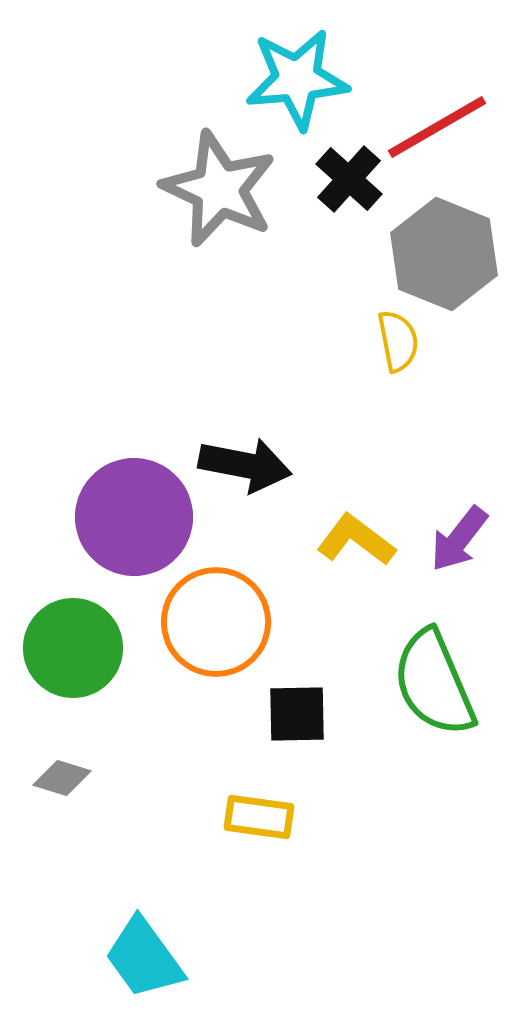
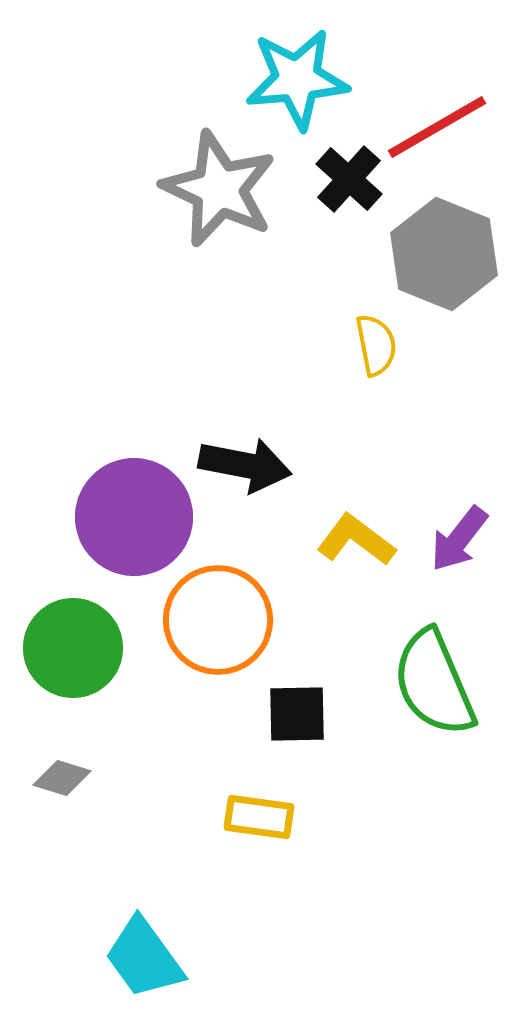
yellow semicircle: moved 22 px left, 4 px down
orange circle: moved 2 px right, 2 px up
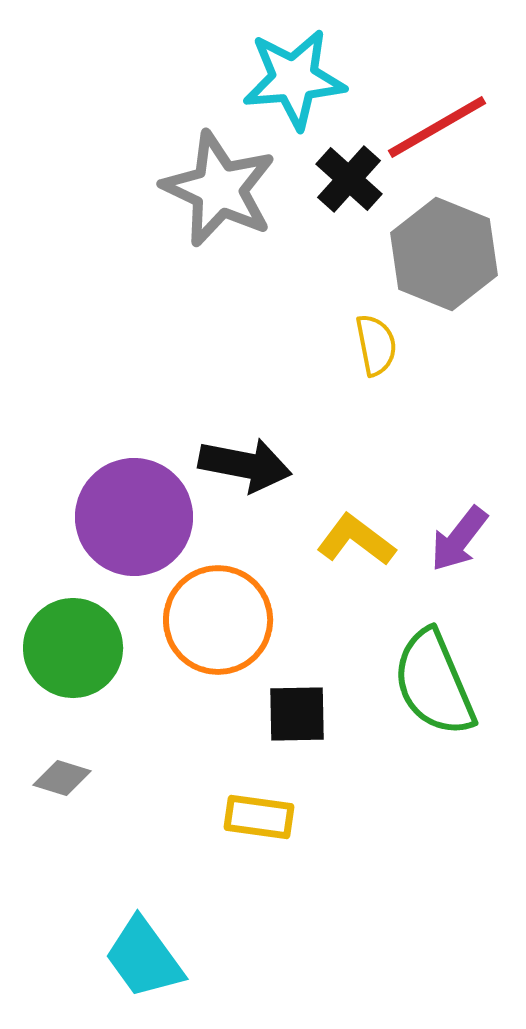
cyan star: moved 3 px left
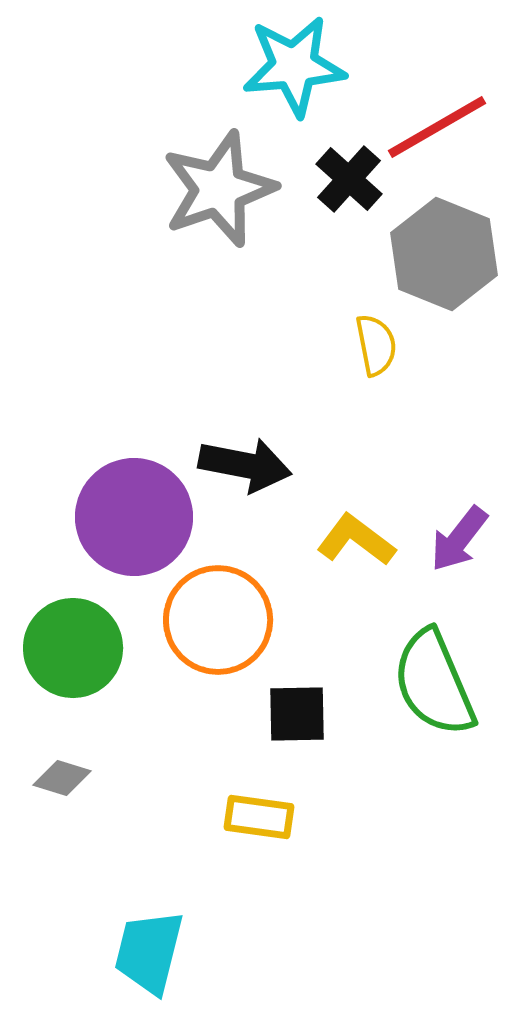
cyan star: moved 13 px up
gray star: rotated 28 degrees clockwise
cyan trapezoid: moved 5 px right, 6 px up; rotated 50 degrees clockwise
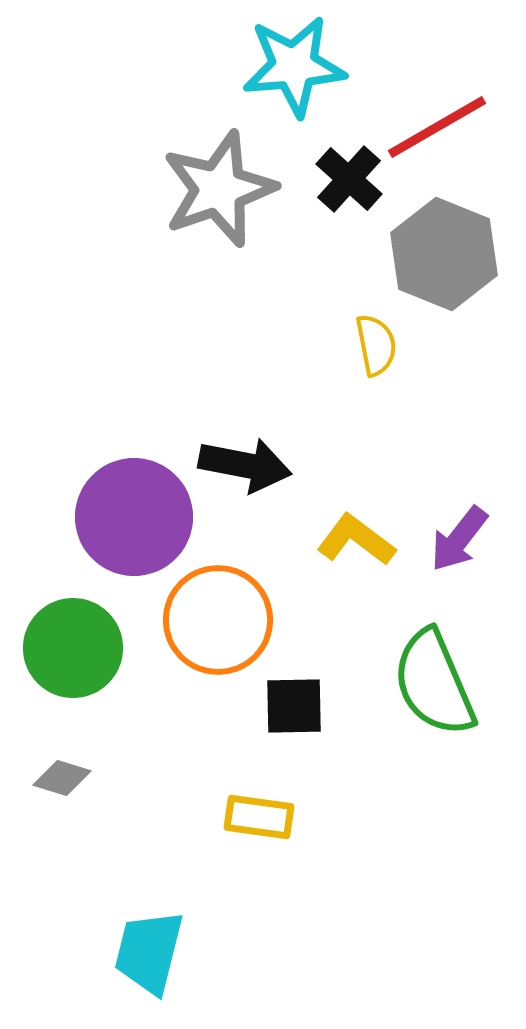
black square: moved 3 px left, 8 px up
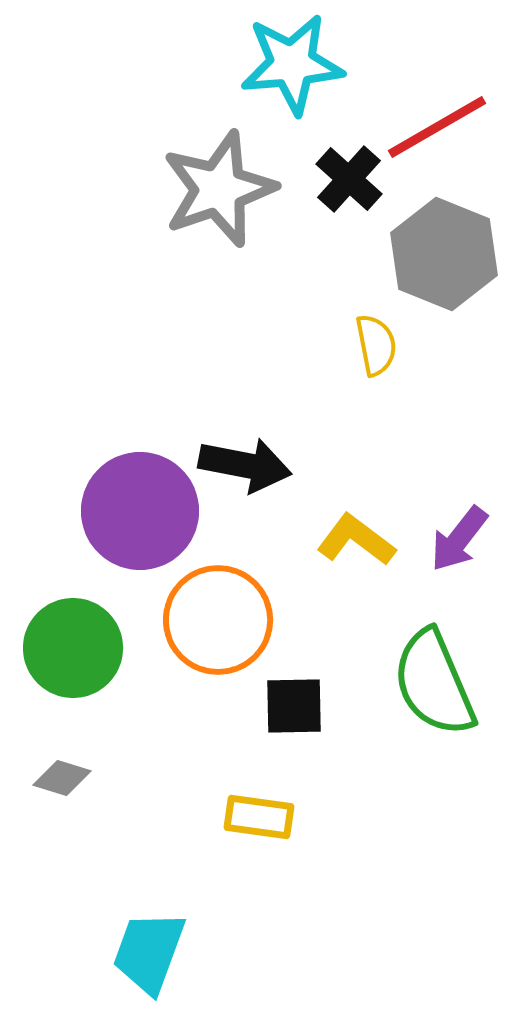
cyan star: moved 2 px left, 2 px up
purple circle: moved 6 px right, 6 px up
cyan trapezoid: rotated 6 degrees clockwise
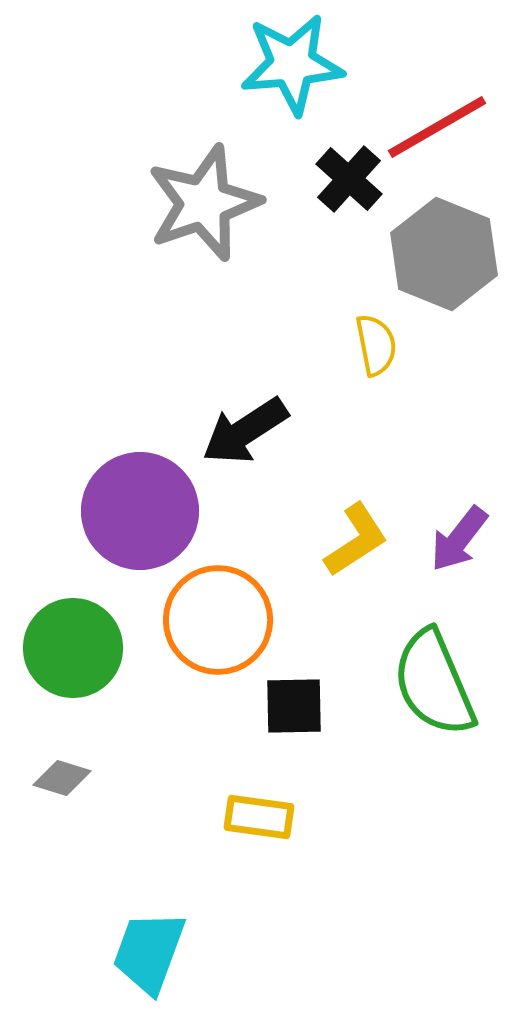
gray star: moved 15 px left, 14 px down
black arrow: moved 34 px up; rotated 136 degrees clockwise
yellow L-shape: rotated 110 degrees clockwise
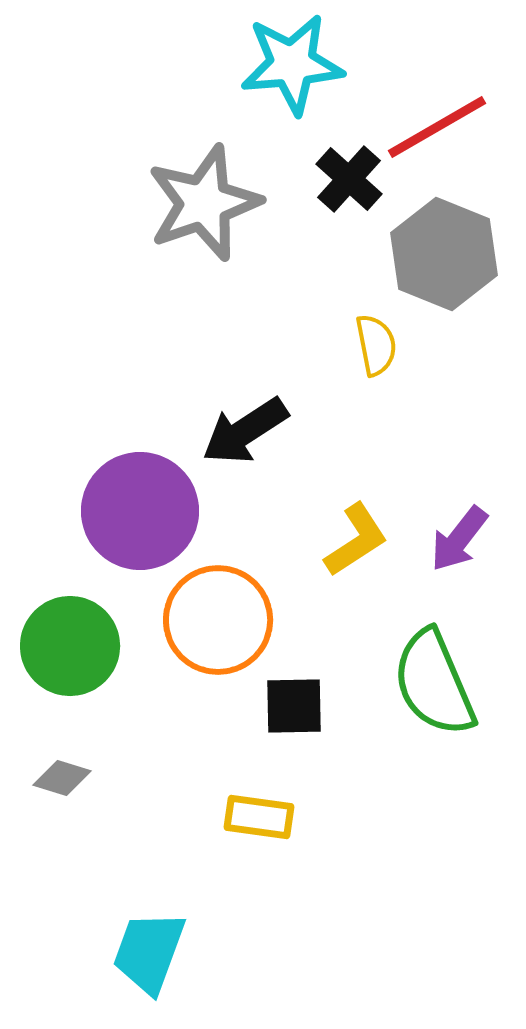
green circle: moved 3 px left, 2 px up
